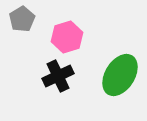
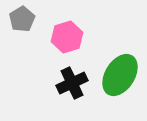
black cross: moved 14 px right, 7 px down
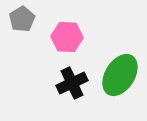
pink hexagon: rotated 20 degrees clockwise
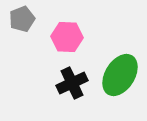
gray pentagon: rotated 10 degrees clockwise
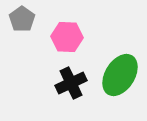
gray pentagon: rotated 15 degrees counterclockwise
black cross: moved 1 px left
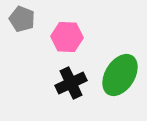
gray pentagon: rotated 15 degrees counterclockwise
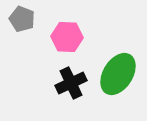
green ellipse: moved 2 px left, 1 px up
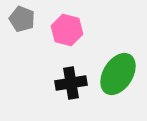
pink hexagon: moved 7 px up; rotated 12 degrees clockwise
black cross: rotated 16 degrees clockwise
